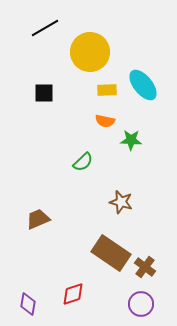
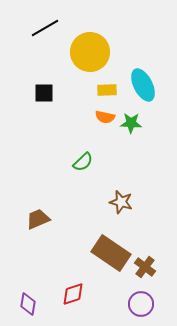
cyan ellipse: rotated 12 degrees clockwise
orange semicircle: moved 4 px up
green star: moved 17 px up
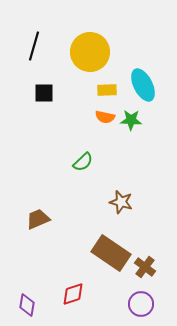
black line: moved 11 px left, 18 px down; rotated 44 degrees counterclockwise
green star: moved 3 px up
purple diamond: moved 1 px left, 1 px down
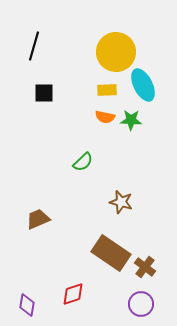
yellow circle: moved 26 px right
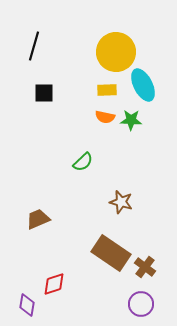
red diamond: moved 19 px left, 10 px up
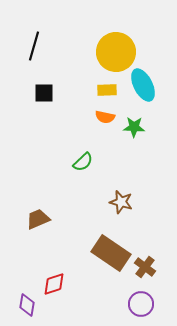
green star: moved 3 px right, 7 px down
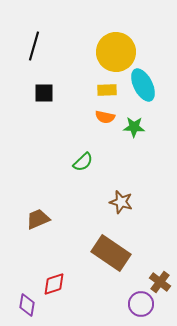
brown cross: moved 15 px right, 15 px down
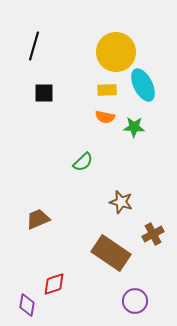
brown cross: moved 7 px left, 48 px up; rotated 25 degrees clockwise
purple circle: moved 6 px left, 3 px up
